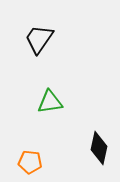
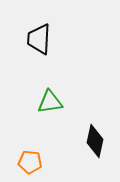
black trapezoid: rotated 32 degrees counterclockwise
black diamond: moved 4 px left, 7 px up
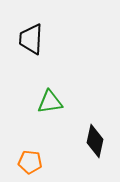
black trapezoid: moved 8 px left
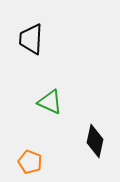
green triangle: rotated 32 degrees clockwise
orange pentagon: rotated 15 degrees clockwise
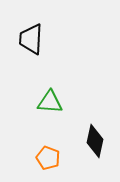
green triangle: rotated 20 degrees counterclockwise
orange pentagon: moved 18 px right, 4 px up
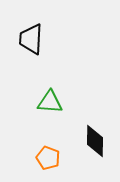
black diamond: rotated 12 degrees counterclockwise
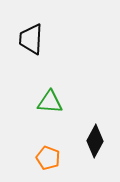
black diamond: rotated 28 degrees clockwise
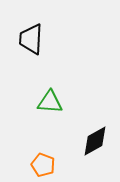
black diamond: rotated 32 degrees clockwise
orange pentagon: moved 5 px left, 7 px down
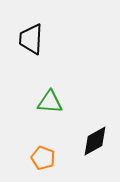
orange pentagon: moved 7 px up
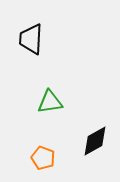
green triangle: rotated 12 degrees counterclockwise
